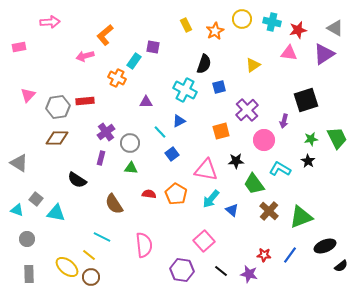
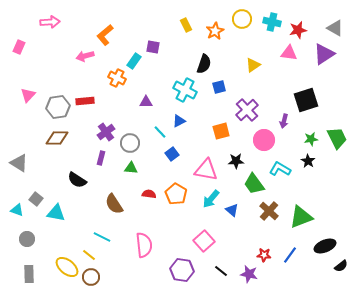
pink rectangle at (19, 47): rotated 56 degrees counterclockwise
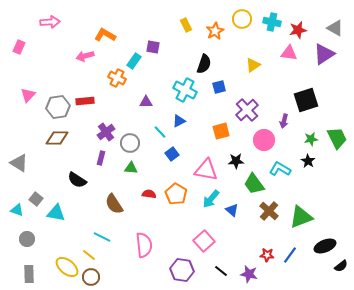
orange L-shape at (105, 35): rotated 70 degrees clockwise
red star at (264, 255): moved 3 px right
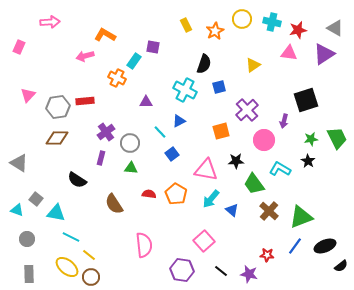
cyan line at (102, 237): moved 31 px left
blue line at (290, 255): moved 5 px right, 9 px up
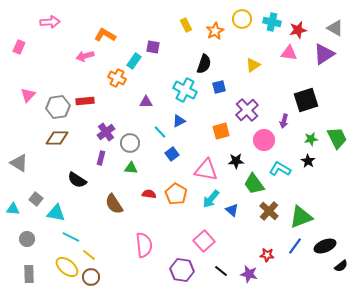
cyan triangle at (17, 210): moved 4 px left, 1 px up; rotated 16 degrees counterclockwise
